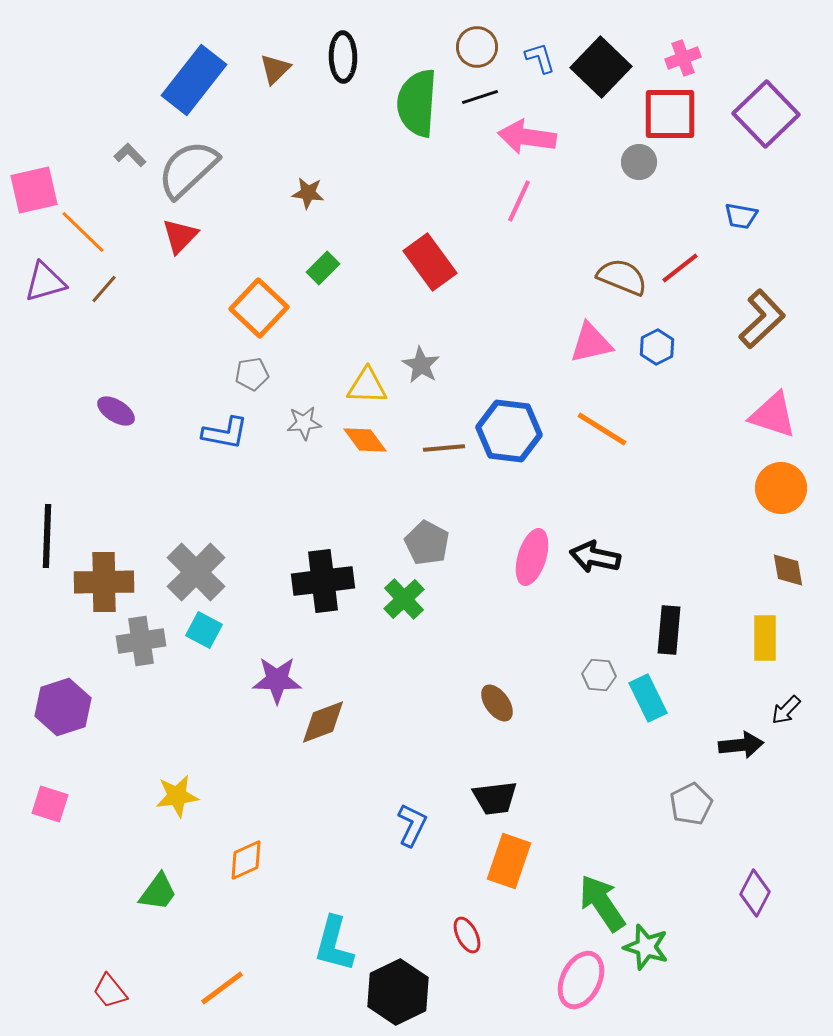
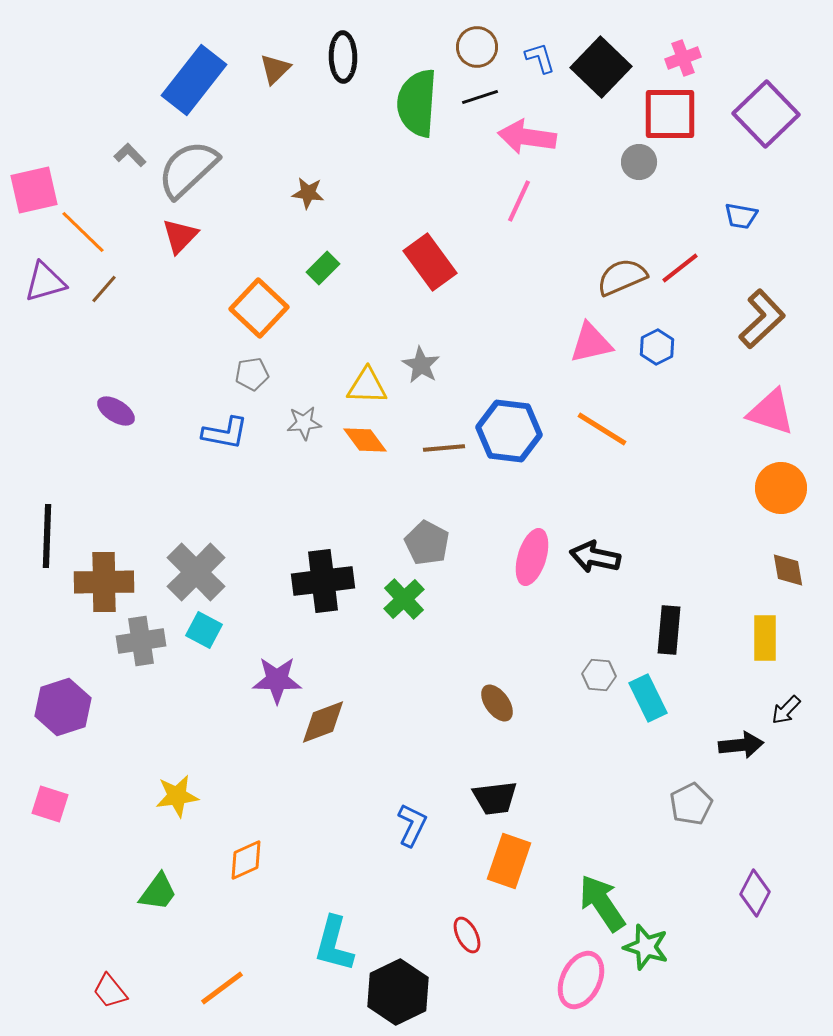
brown semicircle at (622, 277): rotated 45 degrees counterclockwise
pink triangle at (773, 415): moved 2 px left, 3 px up
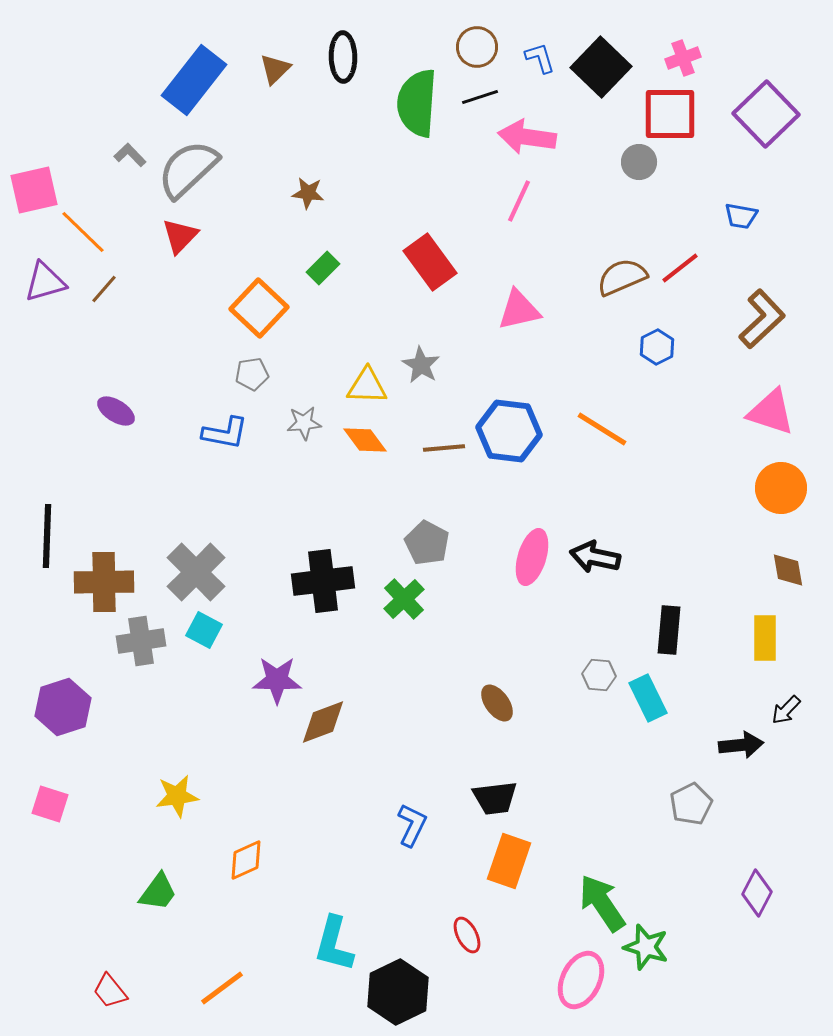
pink triangle at (591, 343): moved 72 px left, 33 px up
purple diamond at (755, 893): moved 2 px right
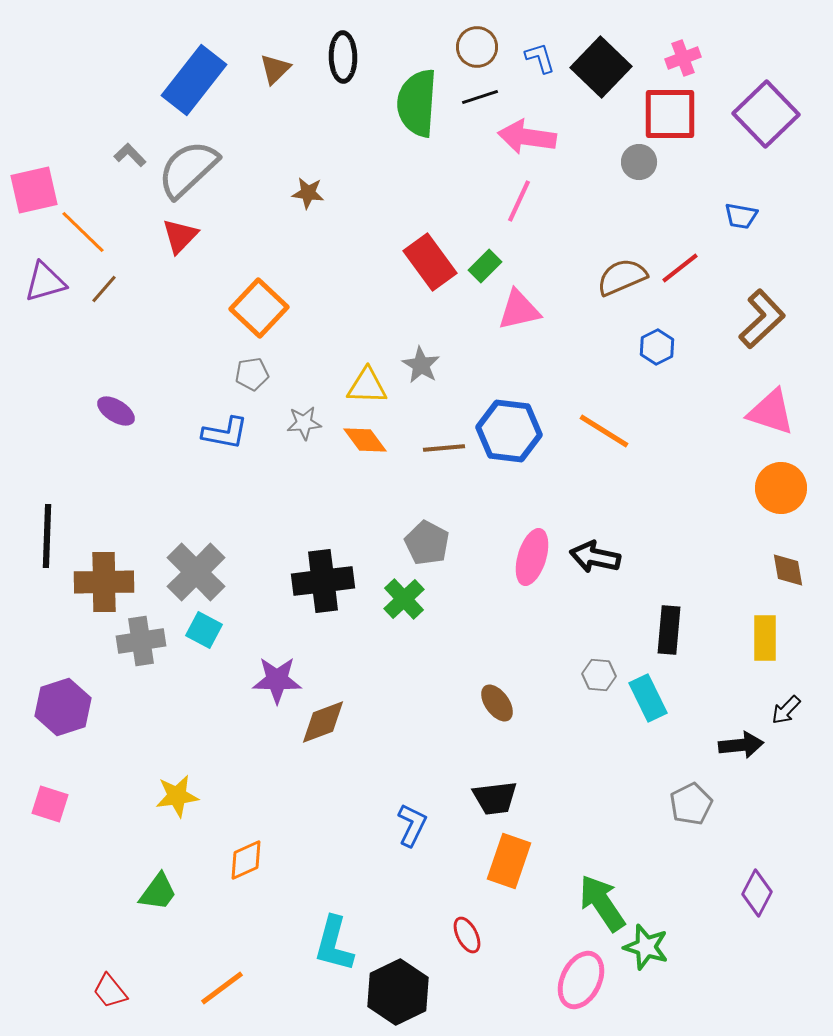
green rectangle at (323, 268): moved 162 px right, 2 px up
orange line at (602, 429): moved 2 px right, 2 px down
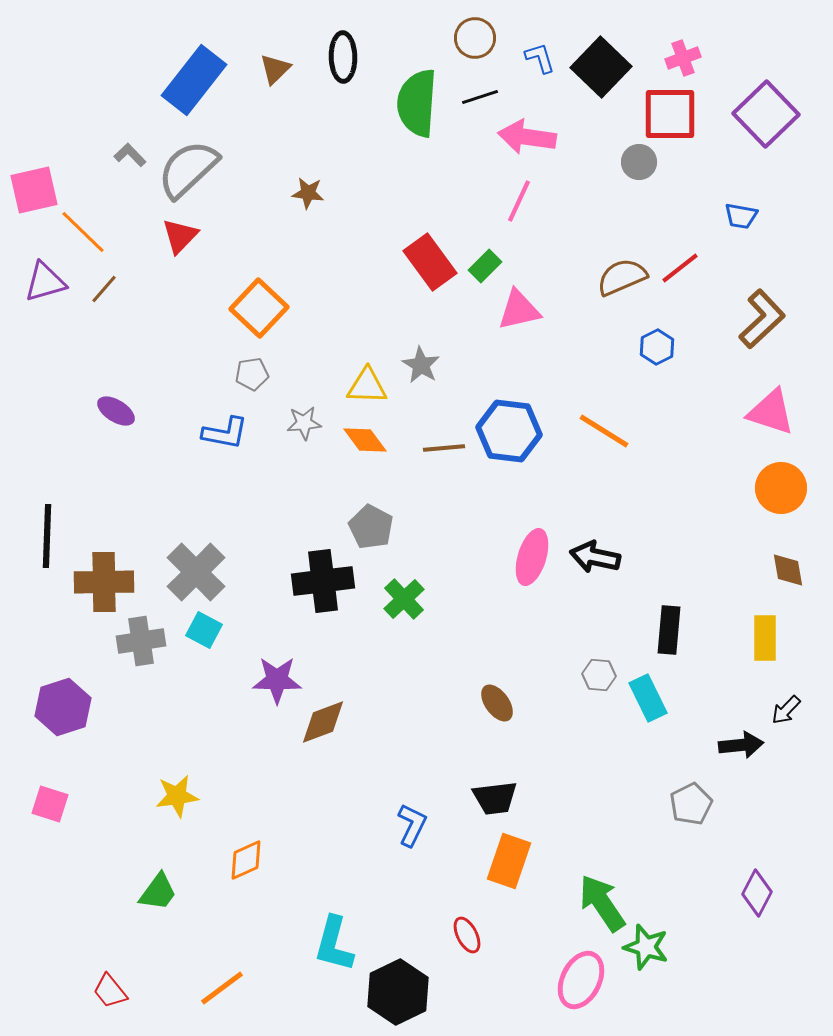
brown circle at (477, 47): moved 2 px left, 9 px up
gray pentagon at (427, 543): moved 56 px left, 16 px up
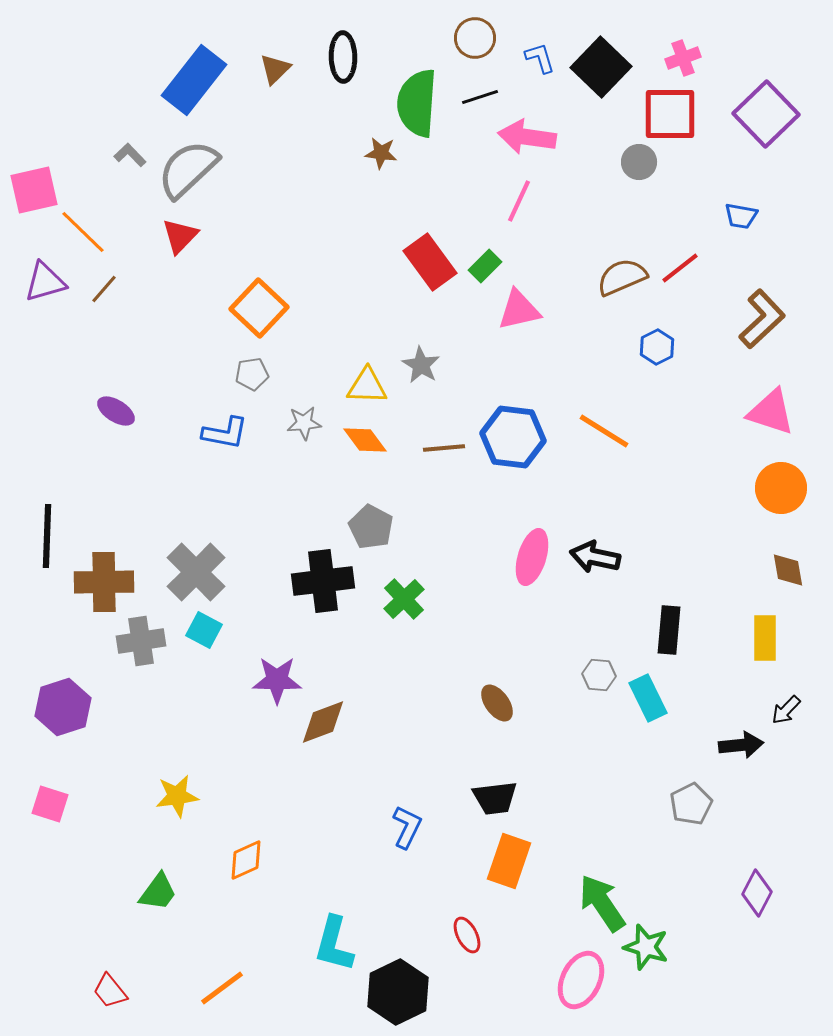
brown star at (308, 193): moved 73 px right, 40 px up
blue hexagon at (509, 431): moved 4 px right, 6 px down
blue L-shape at (412, 825): moved 5 px left, 2 px down
